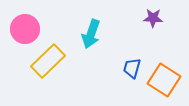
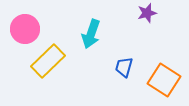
purple star: moved 6 px left, 5 px up; rotated 18 degrees counterclockwise
blue trapezoid: moved 8 px left, 1 px up
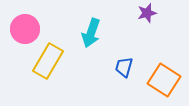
cyan arrow: moved 1 px up
yellow rectangle: rotated 16 degrees counterclockwise
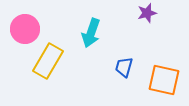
orange square: rotated 20 degrees counterclockwise
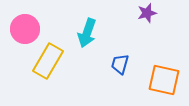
cyan arrow: moved 4 px left
blue trapezoid: moved 4 px left, 3 px up
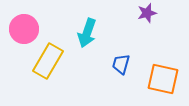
pink circle: moved 1 px left
blue trapezoid: moved 1 px right
orange square: moved 1 px left, 1 px up
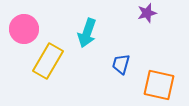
orange square: moved 4 px left, 6 px down
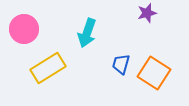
yellow rectangle: moved 7 px down; rotated 28 degrees clockwise
orange square: moved 5 px left, 12 px up; rotated 20 degrees clockwise
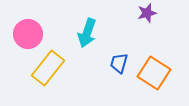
pink circle: moved 4 px right, 5 px down
blue trapezoid: moved 2 px left, 1 px up
yellow rectangle: rotated 20 degrees counterclockwise
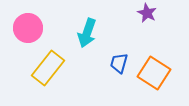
purple star: rotated 30 degrees counterclockwise
pink circle: moved 6 px up
